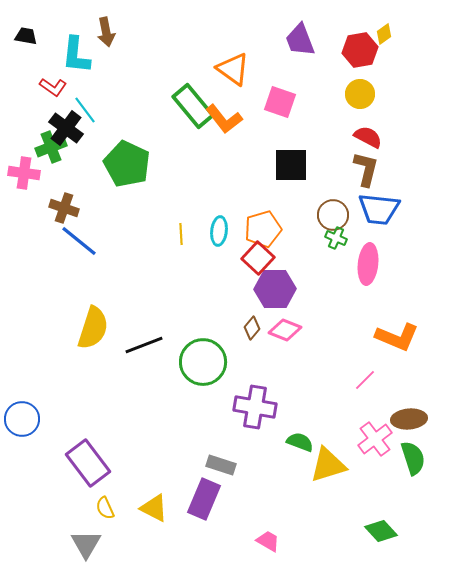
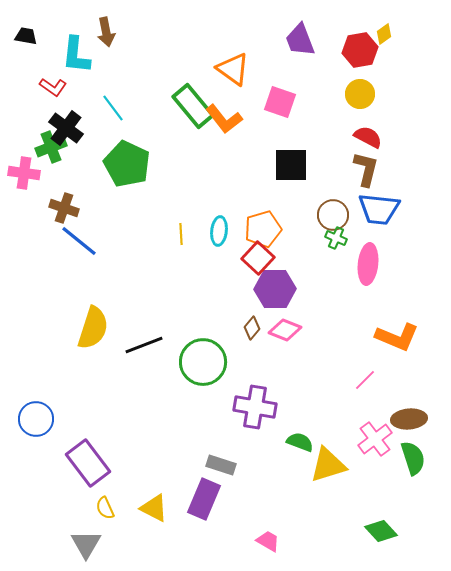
cyan line at (85, 110): moved 28 px right, 2 px up
blue circle at (22, 419): moved 14 px right
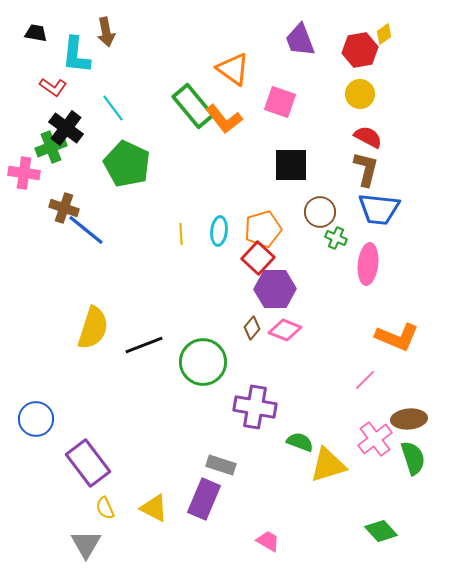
black trapezoid at (26, 36): moved 10 px right, 3 px up
brown circle at (333, 215): moved 13 px left, 3 px up
blue line at (79, 241): moved 7 px right, 11 px up
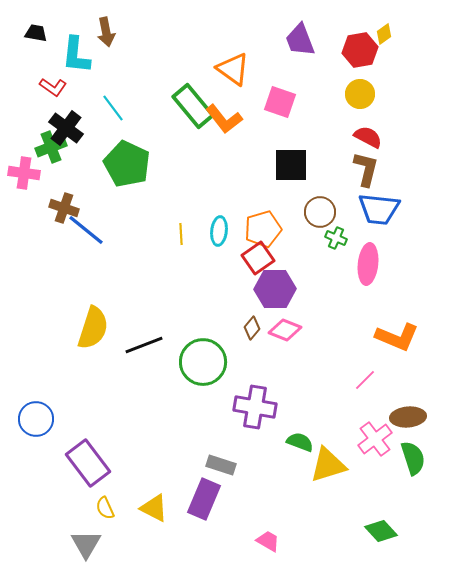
red square at (258, 258): rotated 12 degrees clockwise
brown ellipse at (409, 419): moved 1 px left, 2 px up
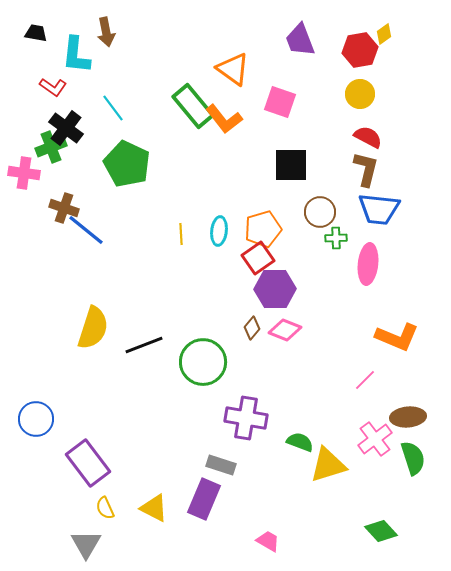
green cross at (336, 238): rotated 25 degrees counterclockwise
purple cross at (255, 407): moved 9 px left, 11 px down
